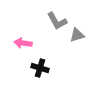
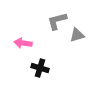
gray L-shape: rotated 105 degrees clockwise
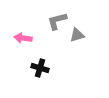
pink arrow: moved 5 px up
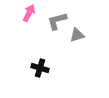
pink arrow: moved 6 px right, 25 px up; rotated 108 degrees clockwise
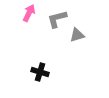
gray L-shape: moved 2 px up
black cross: moved 4 px down
